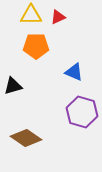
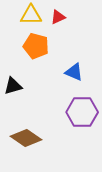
orange pentagon: rotated 15 degrees clockwise
purple hexagon: rotated 16 degrees counterclockwise
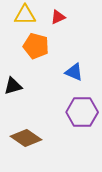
yellow triangle: moved 6 px left
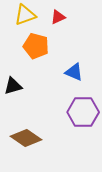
yellow triangle: rotated 20 degrees counterclockwise
purple hexagon: moved 1 px right
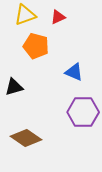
black triangle: moved 1 px right, 1 px down
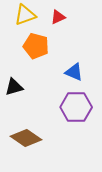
purple hexagon: moved 7 px left, 5 px up
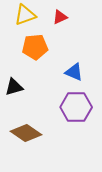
red triangle: moved 2 px right
orange pentagon: moved 1 px left, 1 px down; rotated 20 degrees counterclockwise
brown diamond: moved 5 px up
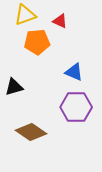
red triangle: moved 4 px down; rotated 49 degrees clockwise
orange pentagon: moved 2 px right, 5 px up
brown diamond: moved 5 px right, 1 px up
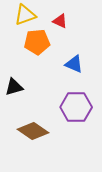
blue triangle: moved 8 px up
brown diamond: moved 2 px right, 1 px up
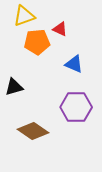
yellow triangle: moved 1 px left, 1 px down
red triangle: moved 8 px down
